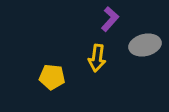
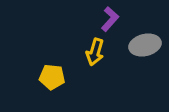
yellow arrow: moved 2 px left, 6 px up; rotated 8 degrees clockwise
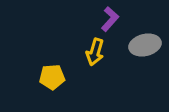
yellow pentagon: rotated 10 degrees counterclockwise
